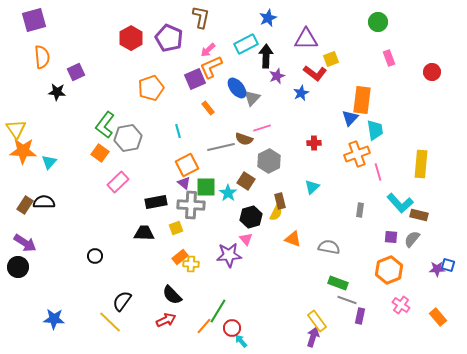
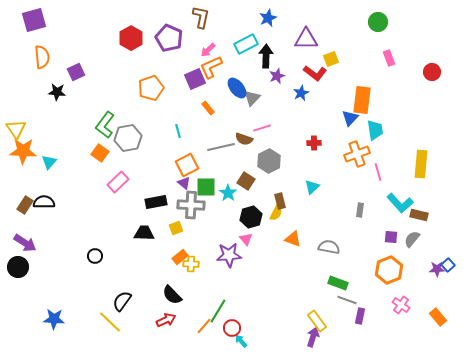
blue square at (448, 265): rotated 32 degrees clockwise
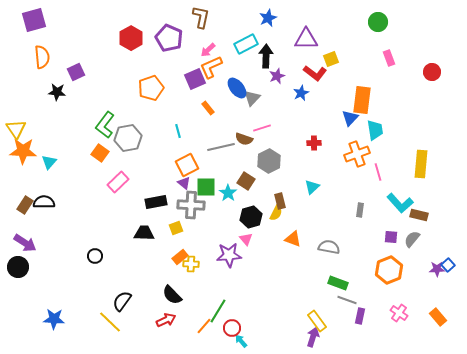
pink cross at (401, 305): moved 2 px left, 8 px down
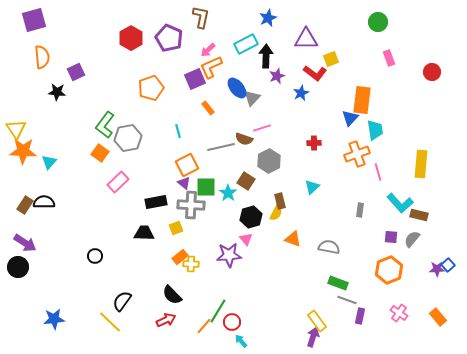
blue star at (54, 319): rotated 10 degrees counterclockwise
red circle at (232, 328): moved 6 px up
